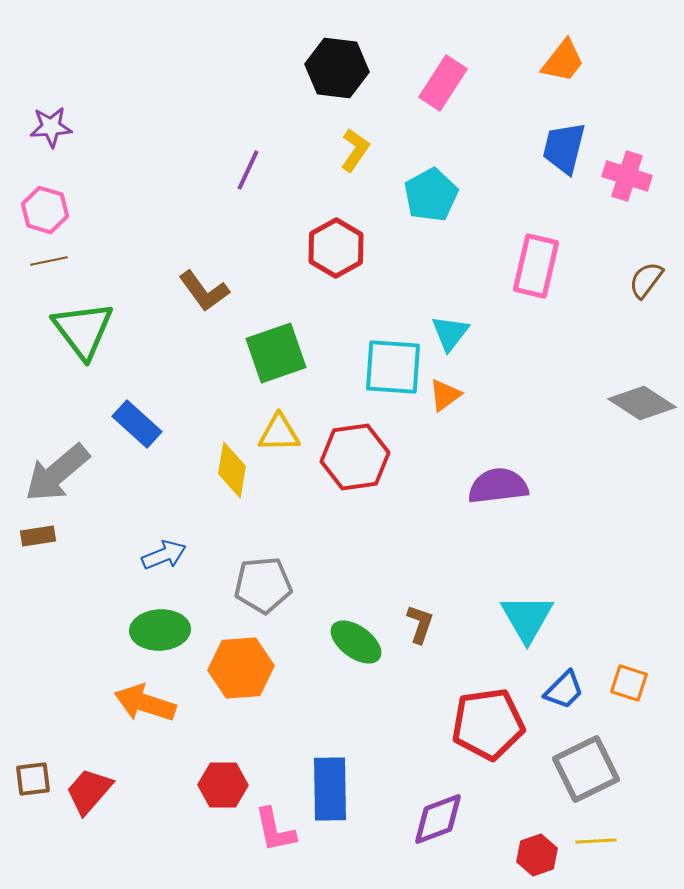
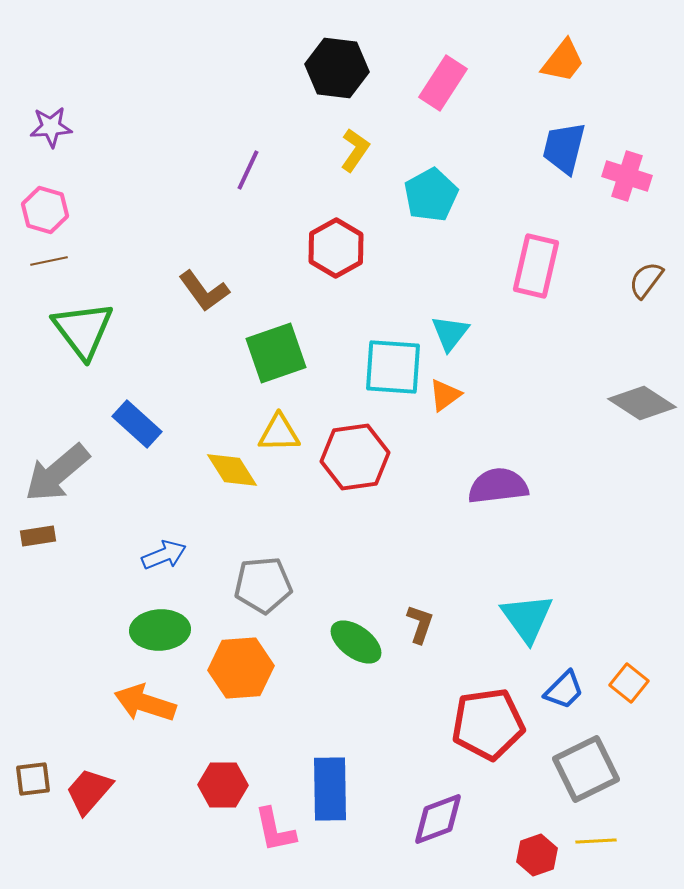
yellow diamond at (232, 470): rotated 42 degrees counterclockwise
cyan triangle at (527, 618): rotated 6 degrees counterclockwise
orange square at (629, 683): rotated 21 degrees clockwise
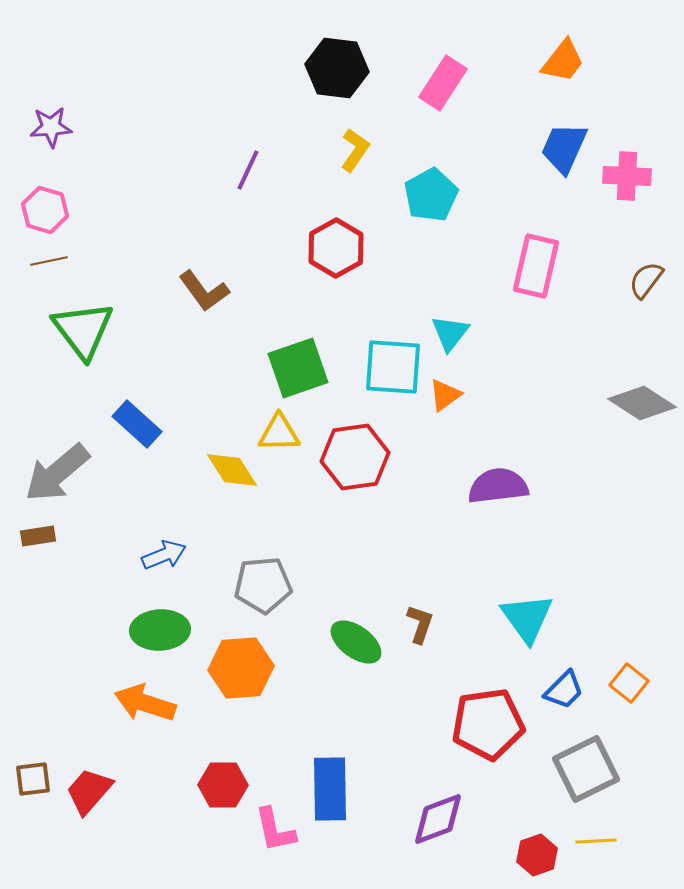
blue trapezoid at (564, 148): rotated 10 degrees clockwise
pink cross at (627, 176): rotated 15 degrees counterclockwise
green square at (276, 353): moved 22 px right, 15 px down
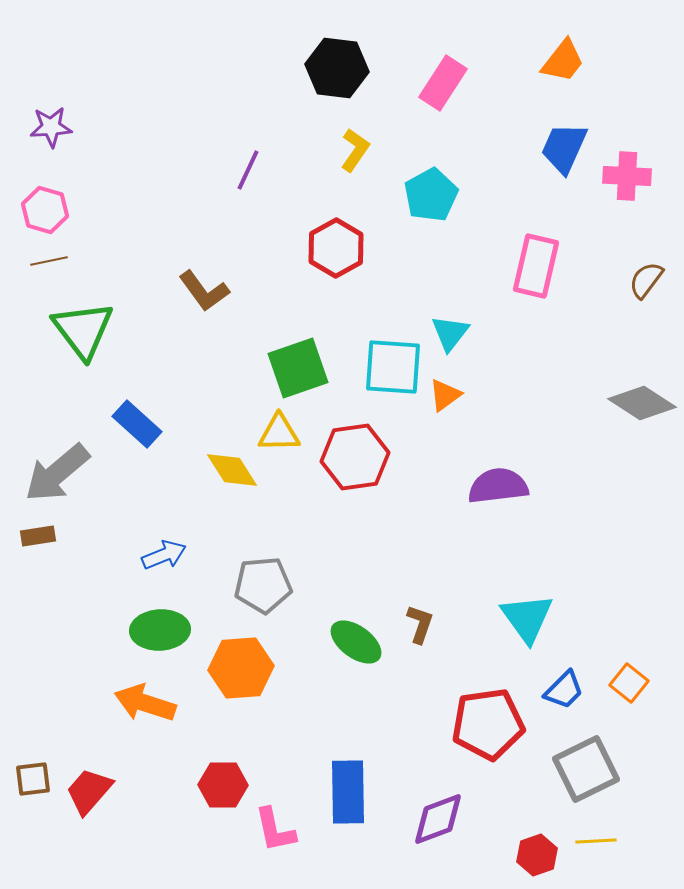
blue rectangle at (330, 789): moved 18 px right, 3 px down
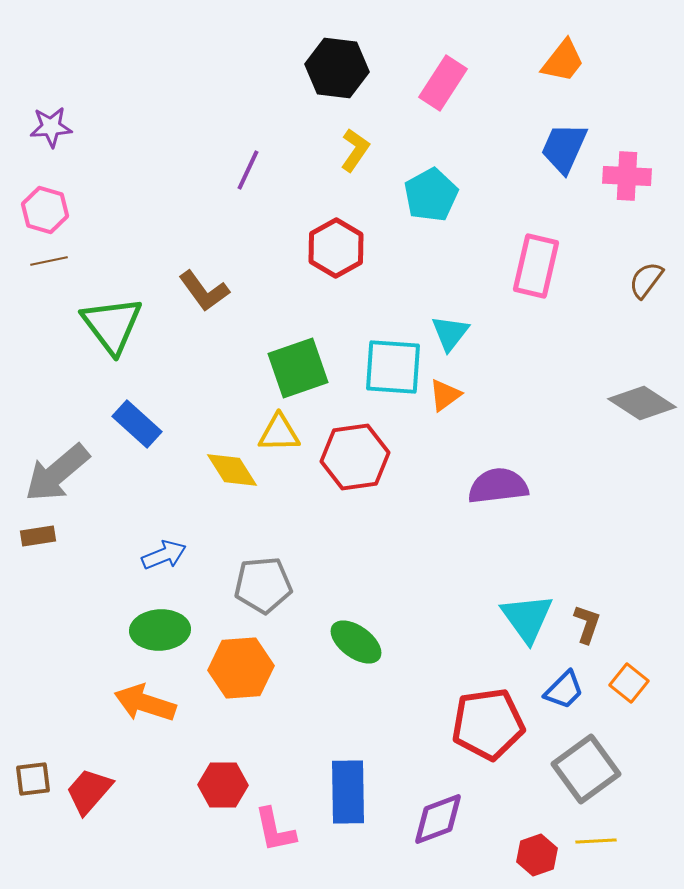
green triangle at (83, 330): moved 29 px right, 5 px up
brown L-shape at (420, 624): moved 167 px right
gray square at (586, 769): rotated 10 degrees counterclockwise
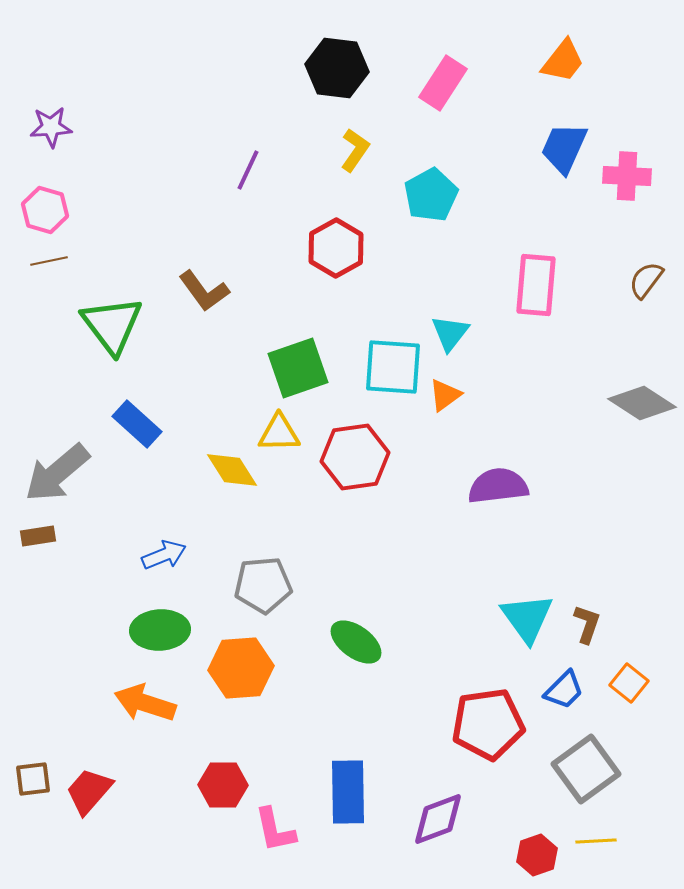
pink rectangle at (536, 266): moved 19 px down; rotated 8 degrees counterclockwise
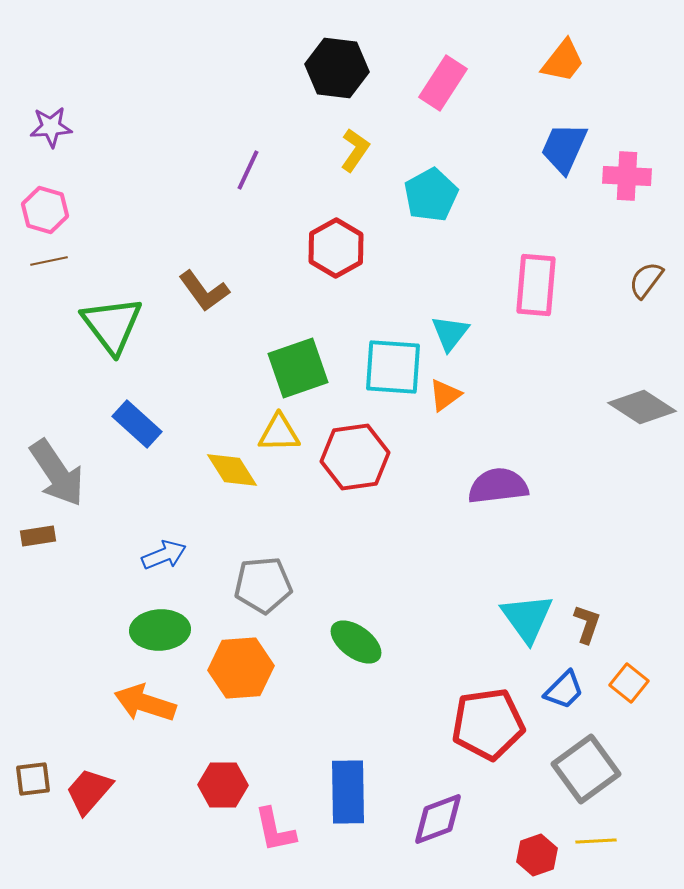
gray diamond at (642, 403): moved 4 px down
gray arrow at (57, 473): rotated 84 degrees counterclockwise
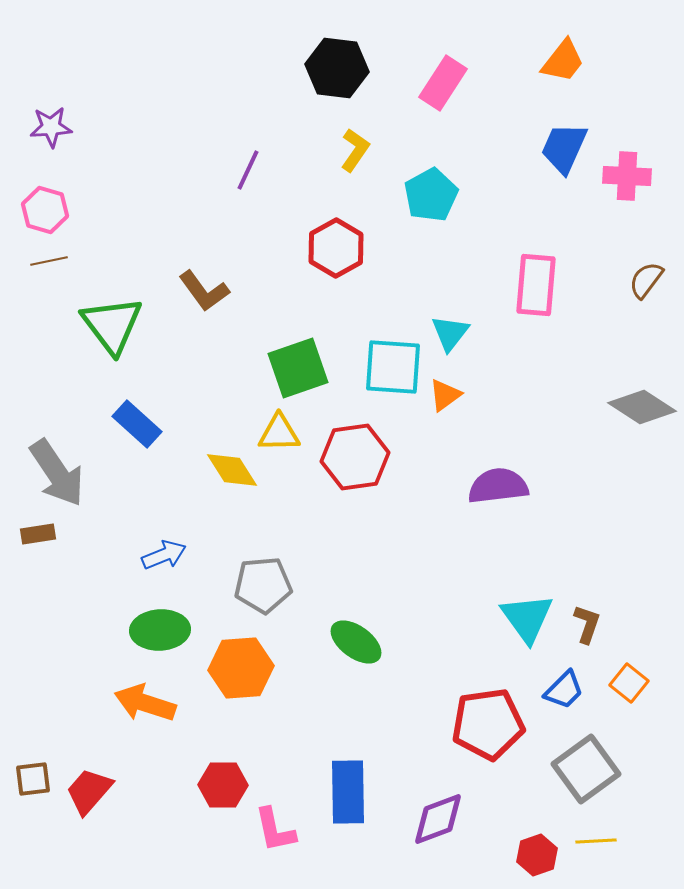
brown rectangle at (38, 536): moved 2 px up
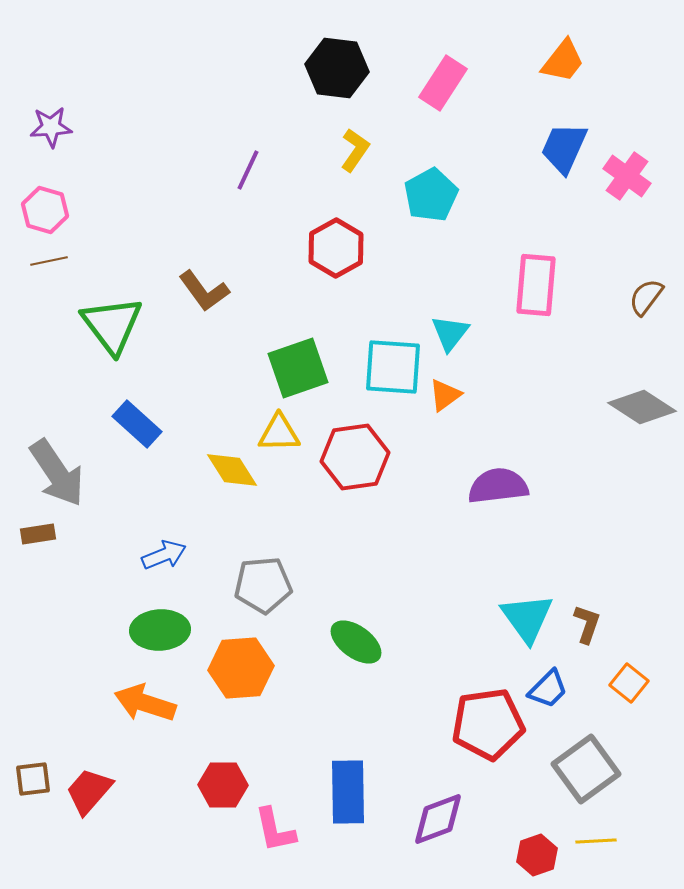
pink cross at (627, 176): rotated 33 degrees clockwise
brown semicircle at (646, 280): moved 17 px down
blue trapezoid at (564, 690): moved 16 px left, 1 px up
